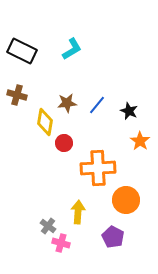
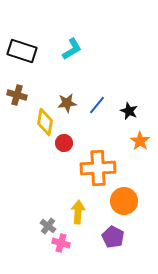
black rectangle: rotated 8 degrees counterclockwise
orange circle: moved 2 px left, 1 px down
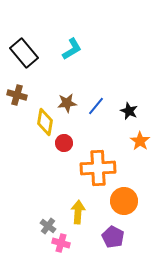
black rectangle: moved 2 px right, 2 px down; rotated 32 degrees clockwise
blue line: moved 1 px left, 1 px down
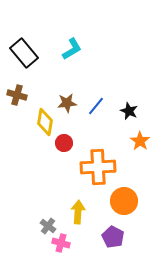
orange cross: moved 1 px up
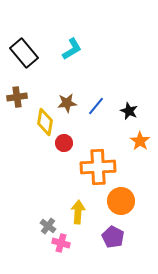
brown cross: moved 2 px down; rotated 24 degrees counterclockwise
orange circle: moved 3 px left
